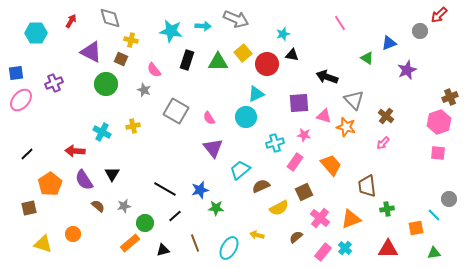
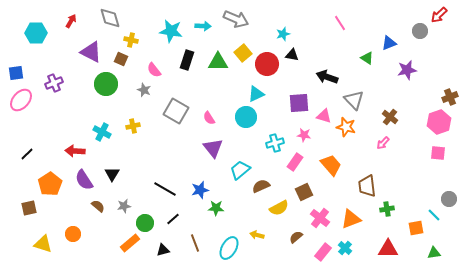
purple star at (407, 70): rotated 12 degrees clockwise
brown cross at (386, 116): moved 4 px right, 1 px down
black line at (175, 216): moved 2 px left, 3 px down
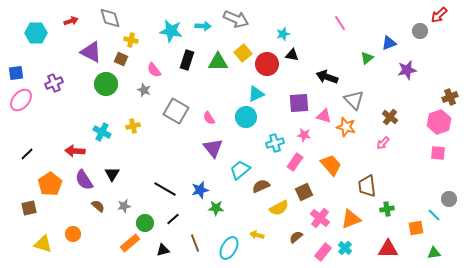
red arrow at (71, 21): rotated 40 degrees clockwise
green triangle at (367, 58): rotated 48 degrees clockwise
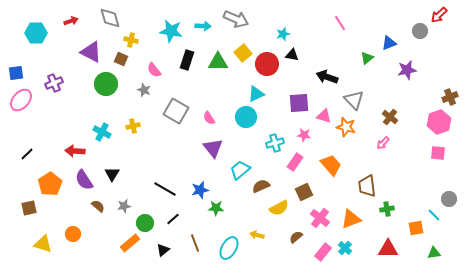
black triangle at (163, 250): rotated 24 degrees counterclockwise
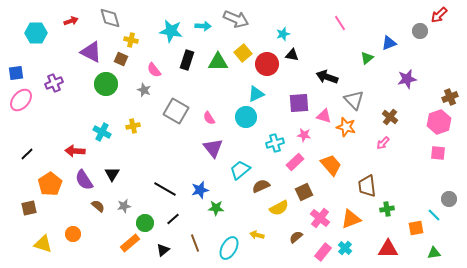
purple star at (407, 70): moved 9 px down
pink rectangle at (295, 162): rotated 12 degrees clockwise
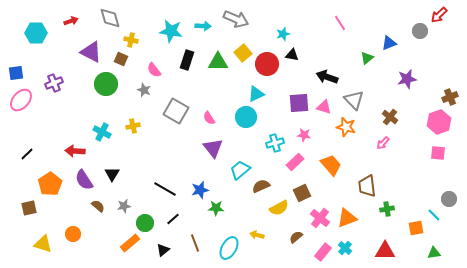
pink triangle at (324, 116): moved 9 px up
brown square at (304, 192): moved 2 px left, 1 px down
orange triangle at (351, 219): moved 4 px left, 1 px up
red triangle at (388, 249): moved 3 px left, 2 px down
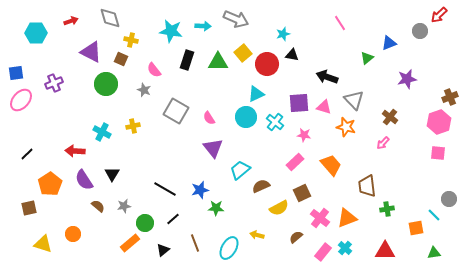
cyan cross at (275, 143): moved 21 px up; rotated 36 degrees counterclockwise
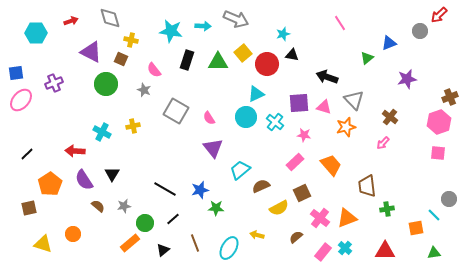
orange star at (346, 127): rotated 30 degrees counterclockwise
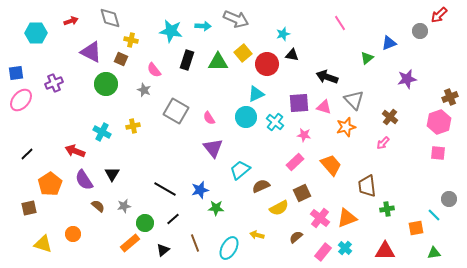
red arrow at (75, 151): rotated 18 degrees clockwise
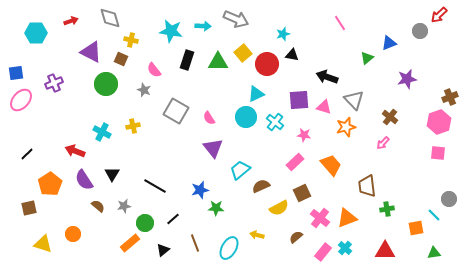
purple square at (299, 103): moved 3 px up
black line at (165, 189): moved 10 px left, 3 px up
